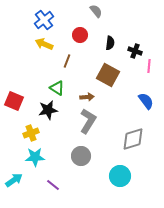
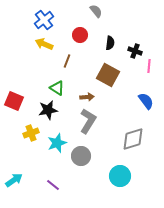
cyan star: moved 22 px right, 14 px up; rotated 18 degrees counterclockwise
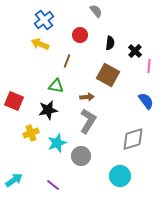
yellow arrow: moved 4 px left
black cross: rotated 24 degrees clockwise
green triangle: moved 1 px left, 2 px up; rotated 21 degrees counterclockwise
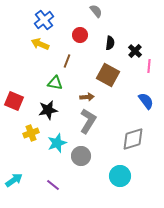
green triangle: moved 1 px left, 3 px up
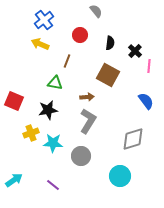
cyan star: moved 4 px left; rotated 24 degrees clockwise
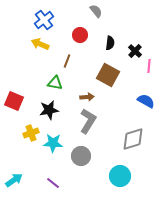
blue semicircle: rotated 24 degrees counterclockwise
black star: moved 1 px right
purple line: moved 2 px up
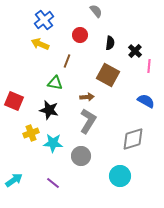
black star: rotated 24 degrees clockwise
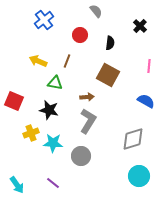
yellow arrow: moved 2 px left, 17 px down
black cross: moved 5 px right, 25 px up
cyan circle: moved 19 px right
cyan arrow: moved 3 px right, 5 px down; rotated 90 degrees clockwise
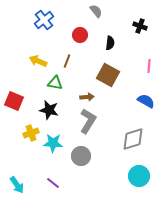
black cross: rotated 24 degrees counterclockwise
